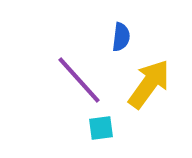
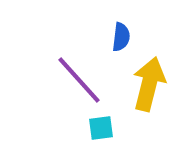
yellow arrow: rotated 22 degrees counterclockwise
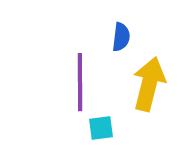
purple line: moved 1 px right, 2 px down; rotated 42 degrees clockwise
